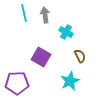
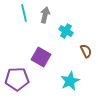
gray arrow: rotated 21 degrees clockwise
cyan cross: moved 1 px up
brown semicircle: moved 6 px right, 5 px up
purple pentagon: moved 4 px up
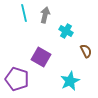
purple pentagon: rotated 20 degrees clockwise
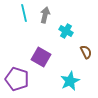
brown semicircle: moved 1 px down
